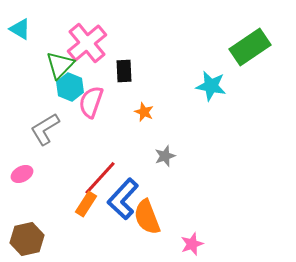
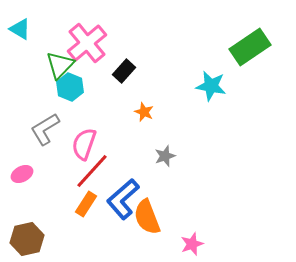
black rectangle: rotated 45 degrees clockwise
pink semicircle: moved 7 px left, 42 px down
red line: moved 8 px left, 7 px up
blue L-shape: rotated 6 degrees clockwise
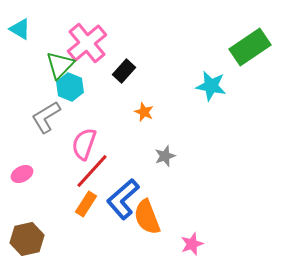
gray L-shape: moved 1 px right, 12 px up
